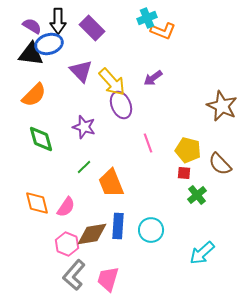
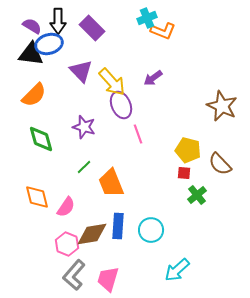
pink line: moved 10 px left, 9 px up
orange diamond: moved 6 px up
cyan arrow: moved 25 px left, 17 px down
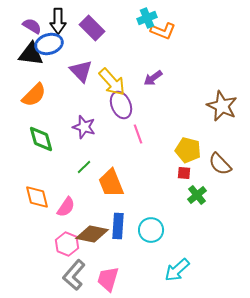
brown diamond: rotated 20 degrees clockwise
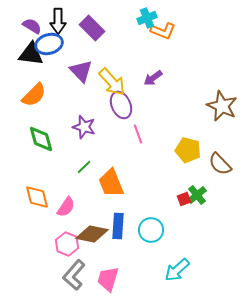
red square: moved 26 px down; rotated 24 degrees counterclockwise
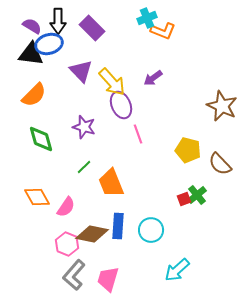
orange diamond: rotated 16 degrees counterclockwise
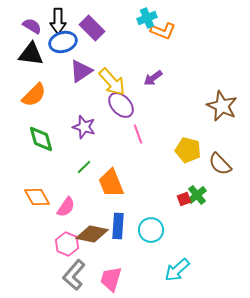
blue ellipse: moved 14 px right, 2 px up
purple triangle: rotated 40 degrees clockwise
purple ellipse: rotated 20 degrees counterclockwise
pink trapezoid: moved 3 px right
